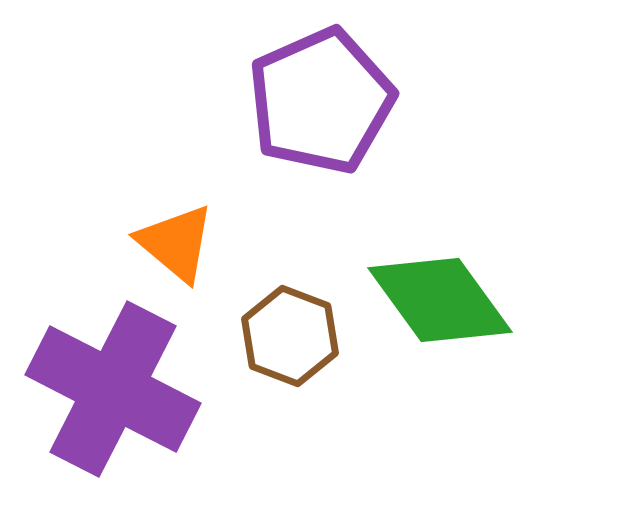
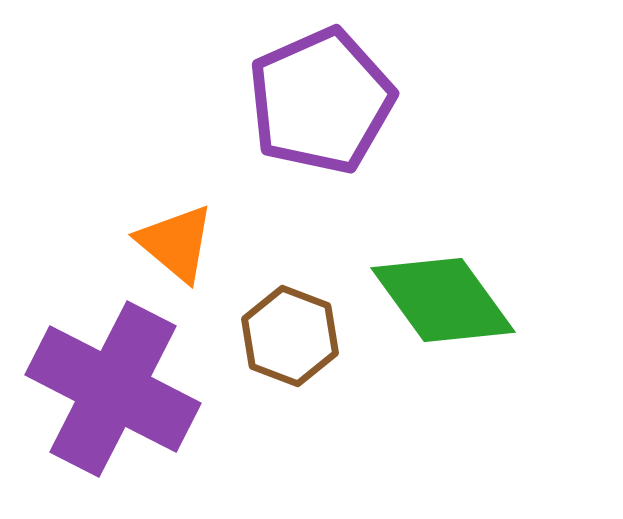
green diamond: moved 3 px right
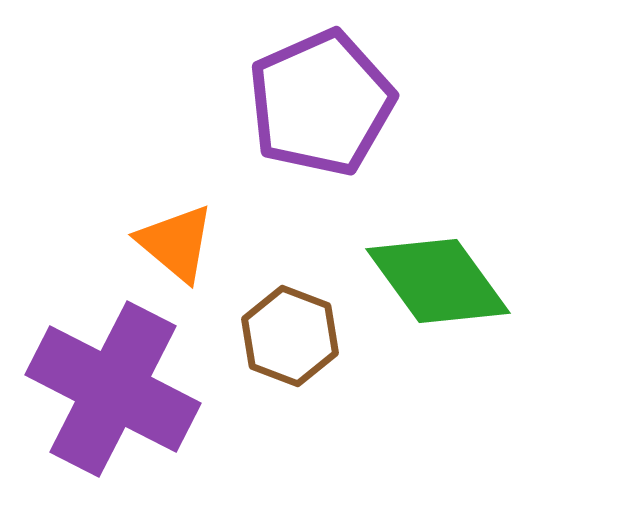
purple pentagon: moved 2 px down
green diamond: moved 5 px left, 19 px up
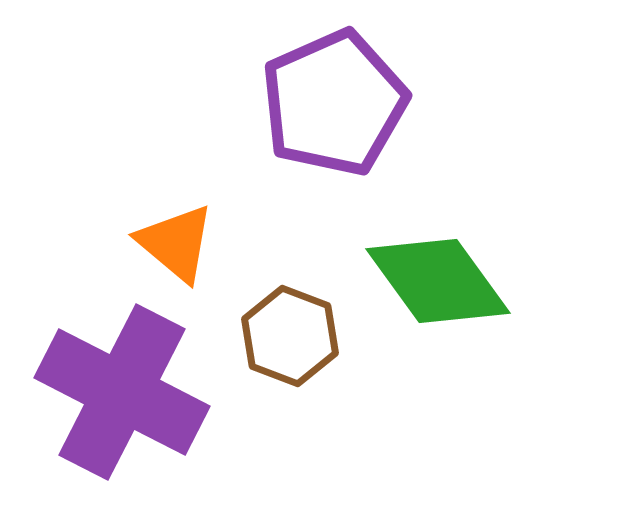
purple pentagon: moved 13 px right
purple cross: moved 9 px right, 3 px down
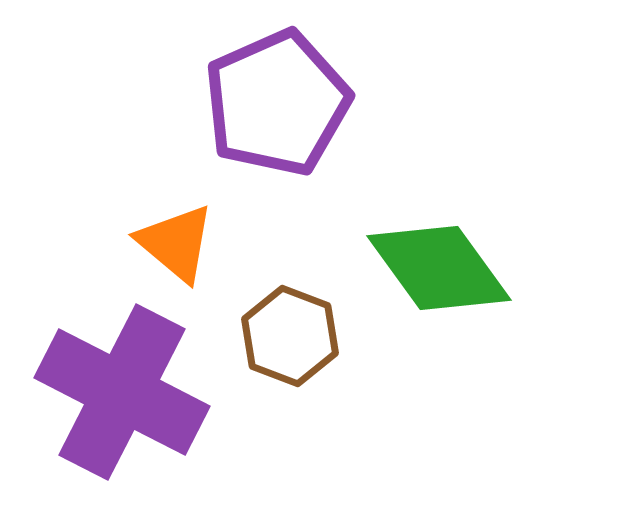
purple pentagon: moved 57 px left
green diamond: moved 1 px right, 13 px up
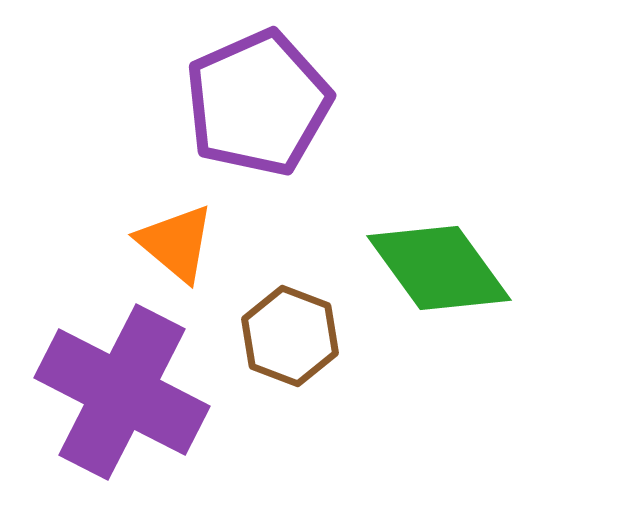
purple pentagon: moved 19 px left
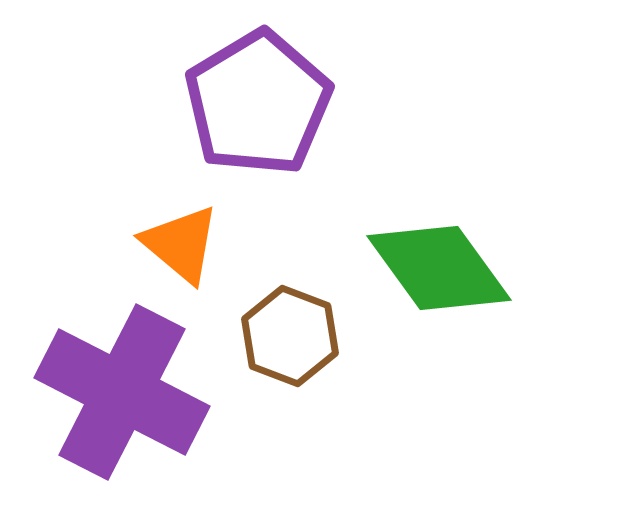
purple pentagon: rotated 7 degrees counterclockwise
orange triangle: moved 5 px right, 1 px down
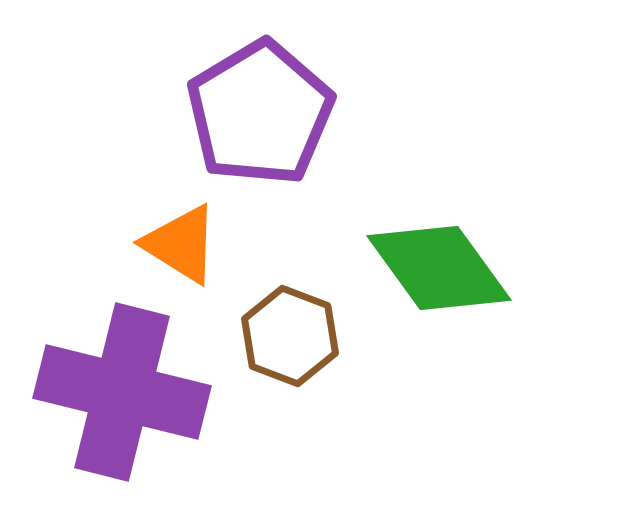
purple pentagon: moved 2 px right, 10 px down
orange triangle: rotated 8 degrees counterclockwise
purple cross: rotated 13 degrees counterclockwise
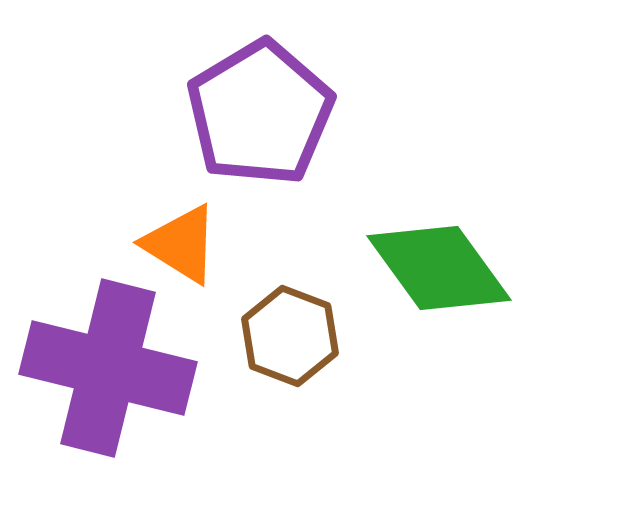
purple cross: moved 14 px left, 24 px up
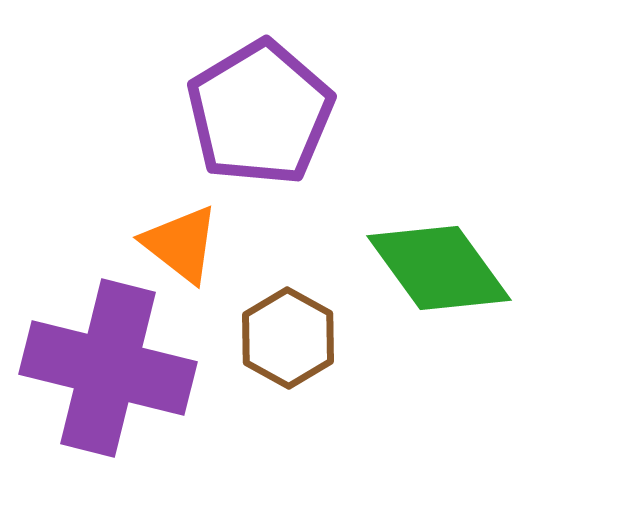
orange triangle: rotated 6 degrees clockwise
brown hexagon: moved 2 px left, 2 px down; rotated 8 degrees clockwise
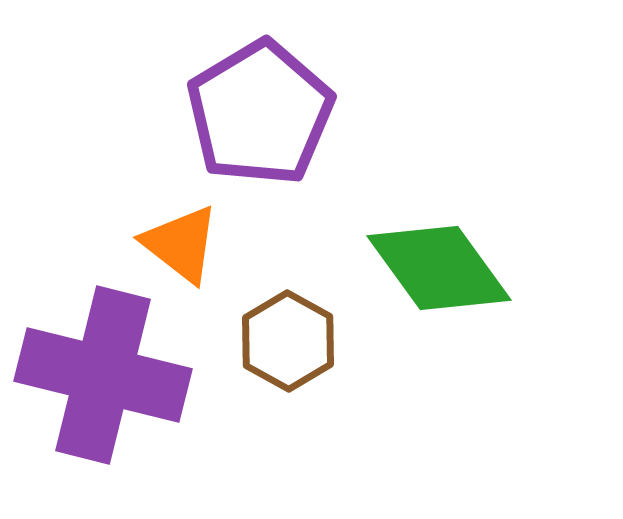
brown hexagon: moved 3 px down
purple cross: moved 5 px left, 7 px down
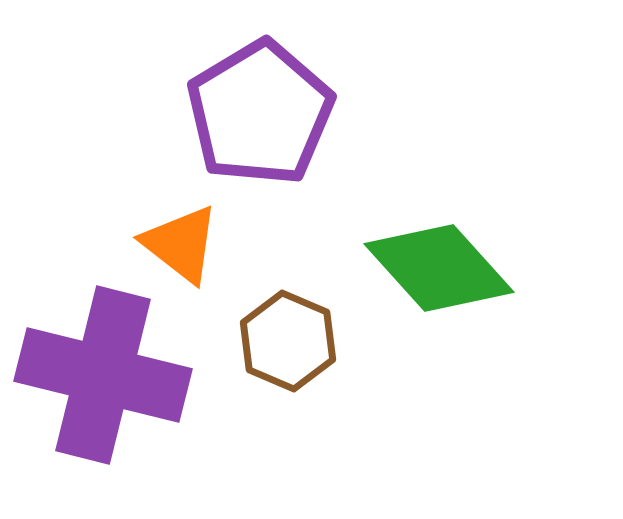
green diamond: rotated 6 degrees counterclockwise
brown hexagon: rotated 6 degrees counterclockwise
